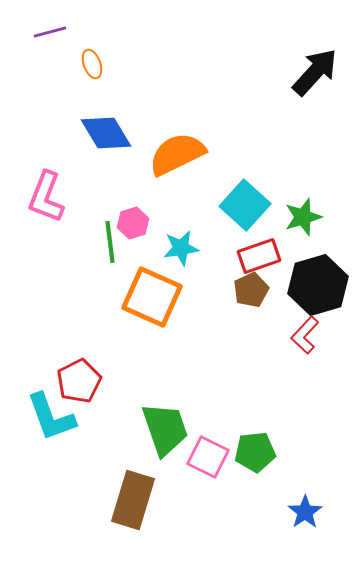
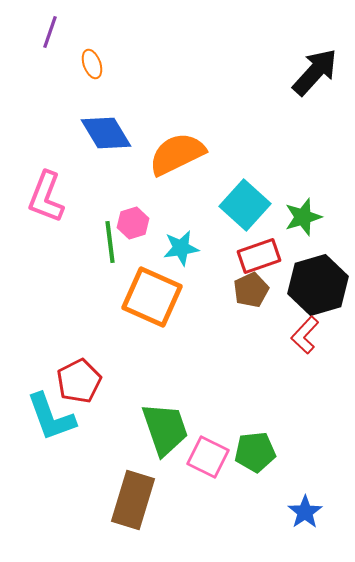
purple line: rotated 56 degrees counterclockwise
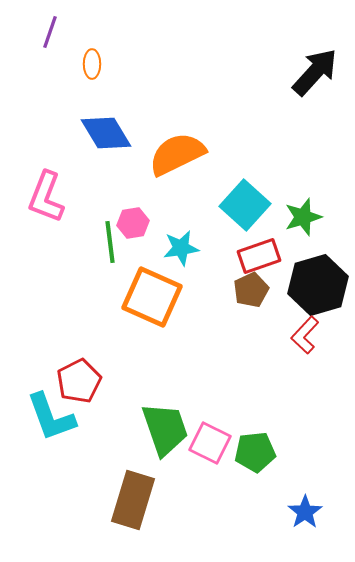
orange ellipse: rotated 20 degrees clockwise
pink hexagon: rotated 8 degrees clockwise
pink square: moved 2 px right, 14 px up
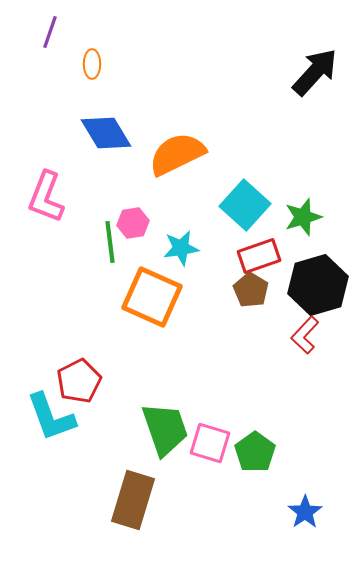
brown pentagon: rotated 16 degrees counterclockwise
pink square: rotated 9 degrees counterclockwise
green pentagon: rotated 30 degrees counterclockwise
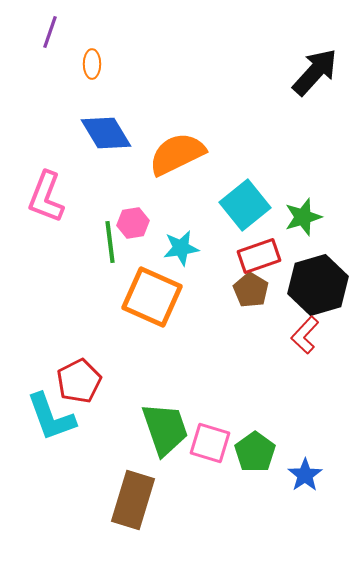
cyan square: rotated 9 degrees clockwise
blue star: moved 37 px up
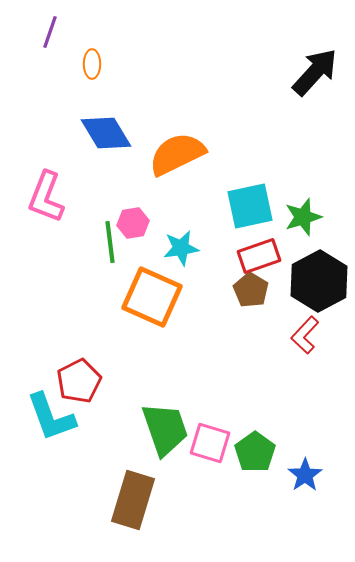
cyan square: moved 5 px right, 1 px down; rotated 27 degrees clockwise
black hexagon: moved 1 px right, 4 px up; rotated 12 degrees counterclockwise
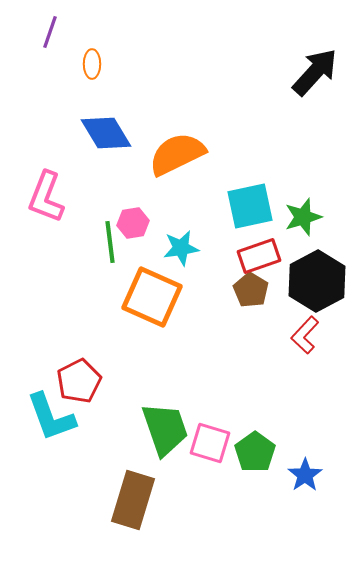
black hexagon: moved 2 px left
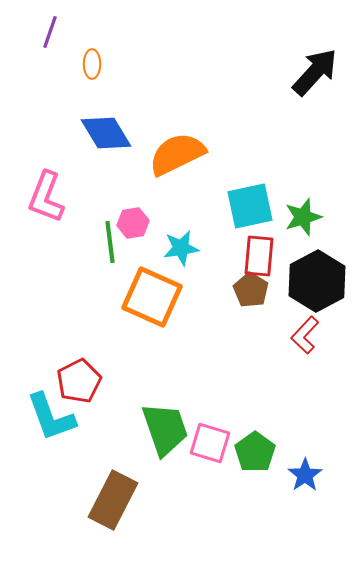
red rectangle: rotated 66 degrees counterclockwise
brown rectangle: moved 20 px left; rotated 10 degrees clockwise
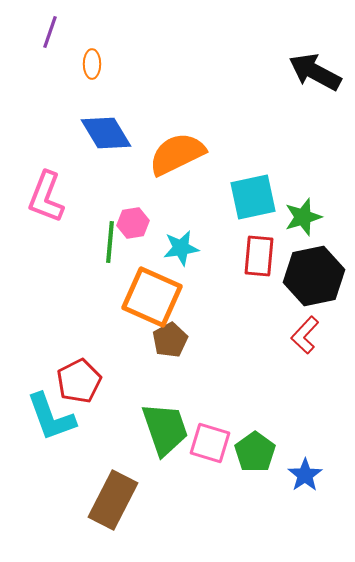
black arrow: rotated 104 degrees counterclockwise
cyan square: moved 3 px right, 9 px up
green line: rotated 12 degrees clockwise
black hexagon: moved 3 px left, 5 px up; rotated 16 degrees clockwise
brown pentagon: moved 81 px left, 50 px down; rotated 12 degrees clockwise
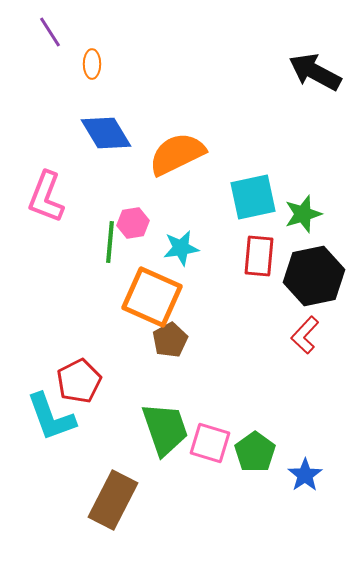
purple line: rotated 52 degrees counterclockwise
green star: moved 3 px up
